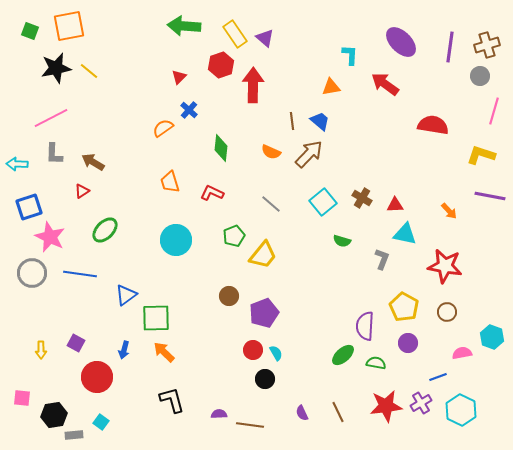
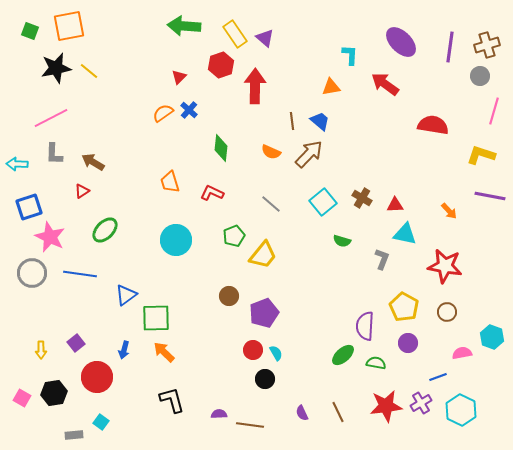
red arrow at (253, 85): moved 2 px right, 1 px down
orange semicircle at (163, 128): moved 15 px up
purple square at (76, 343): rotated 24 degrees clockwise
pink square at (22, 398): rotated 24 degrees clockwise
black hexagon at (54, 415): moved 22 px up
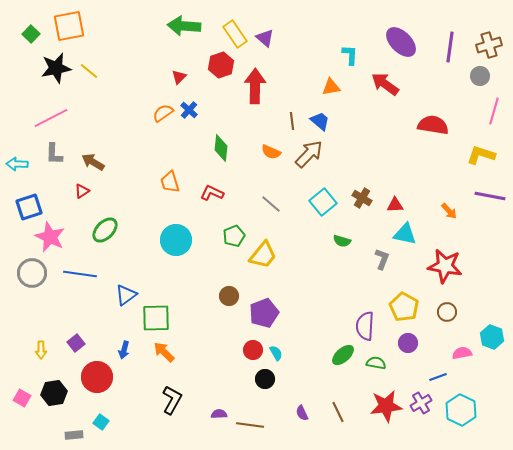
green square at (30, 31): moved 1 px right, 3 px down; rotated 24 degrees clockwise
brown cross at (487, 45): moved 2 px right
black L-shape at (172, 400): rotated 44 degrees clockwise
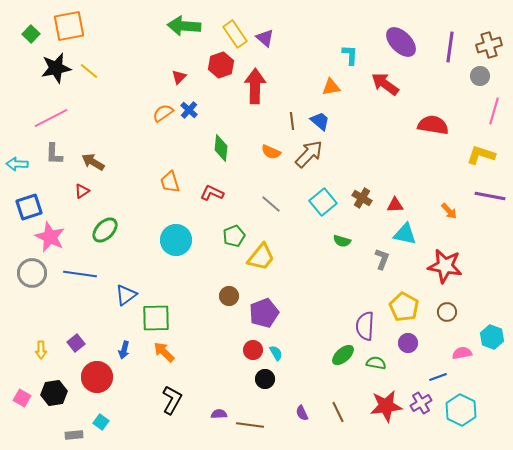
yellow trapezoid at (263, 255): moved 2 px left, 2 px down
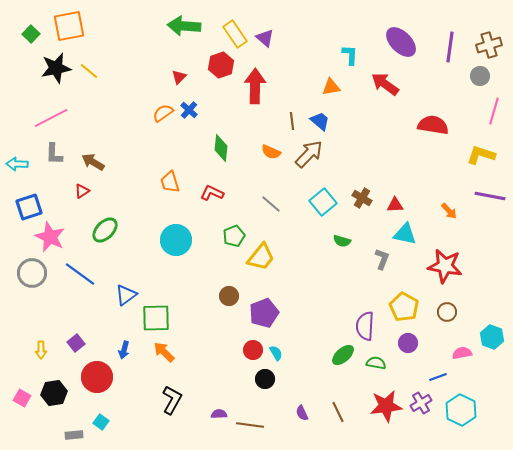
blue line at (80, 274): rotated 28 degrees clockwise
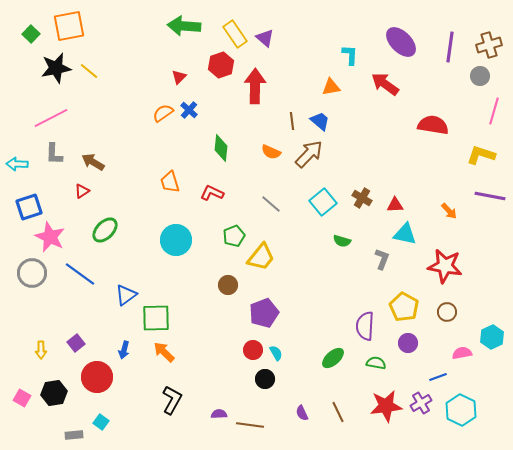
brown circle at (229, 296): moved 1 px left, 11 px up
cyan hexagon at (492, 337): rotated 15 degrees clockwise
green ellipse at (343, 355): moved 10 px left, 3 px down
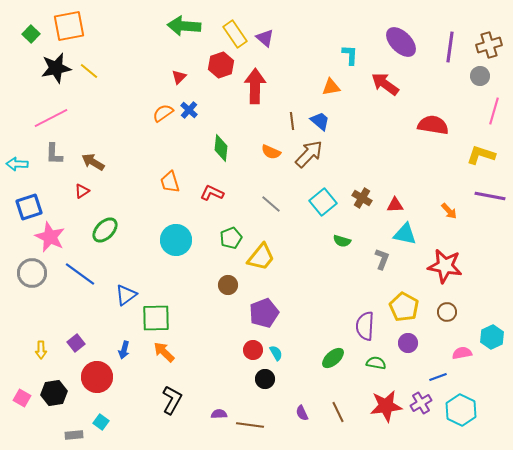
green pentagon at (234, 236): moved 3 px left, 2 px down
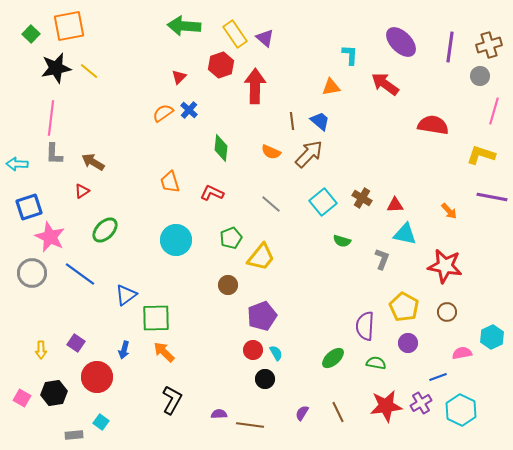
pink line at (51, 118): rotated 56 degrees counterclockwise
purple line at (490, 196): moved 2 px right, 1 px down
purple pentagon at (264, 313): moved 2 px left, 3 px down
purple square at (76, 343): rotated 18 degrees counterclockwise
purple semicircle at (302, 413): rotated 56 degrees clockwise
